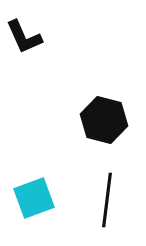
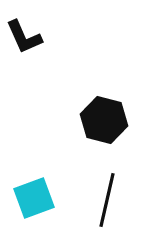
black line: rotated 6 degrees clockwise
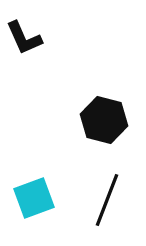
black L-shape: moved 1 px down
black line: rotated 8 degrees clockwise
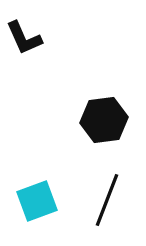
black hexagon: rotated 21 degrees counterclockwise
cyan square: moved 3 px right, 3 px down
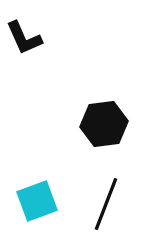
black hexagon: moved 4 px down
black line: moved 1 px left, 4 px down
